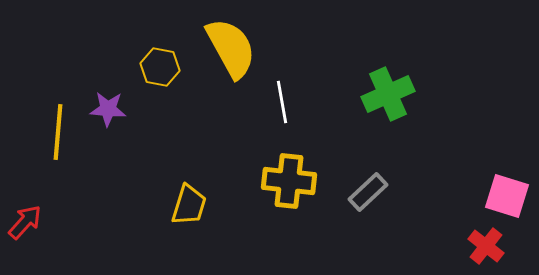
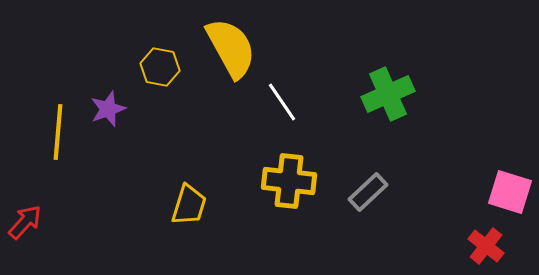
white line: rotated 24 degrees counterclockwise
purple star: rotated 24 degrees counterclockwise
pink square: moved 3 px right, 4 px up
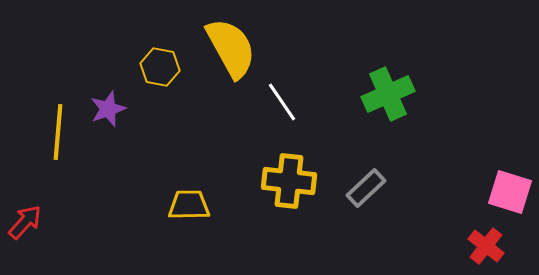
gray rectangle: moved 2 px left, 4 px up
yellow trapezoid: rotated 108 degrees counterclockwise
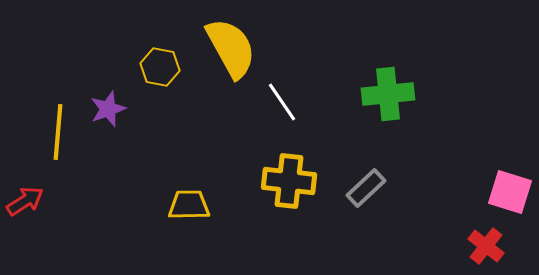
green cross: rotated 18 degrees clockwise
red arrow: moved 21 px up; rotated 15 degrees clockwise
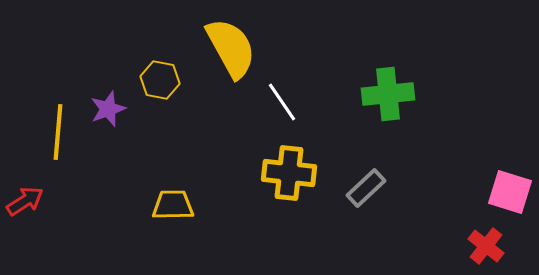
yellow hexagon: moved 13 px down
yellow cross: moved 8 px up
yellow trapezoid: moved 16 px left
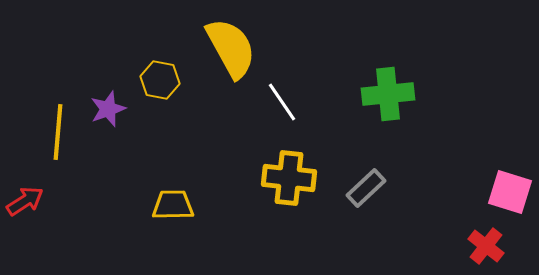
yellow cross: moved 5 px down
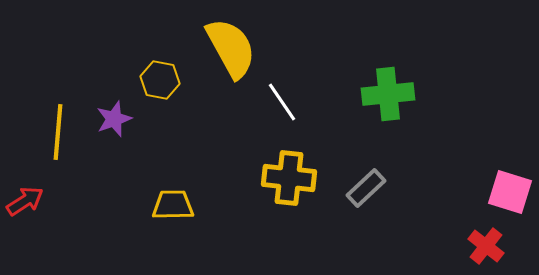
purple star: moved 6 px right, 10 px down
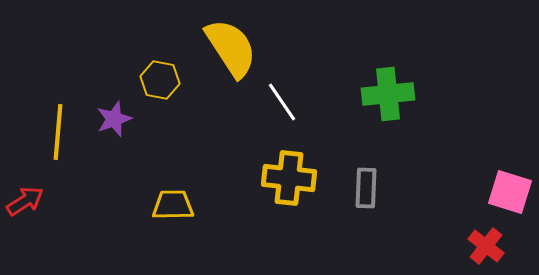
yellow semicircle: rotated 4 degrees counterclockwise
gray rectangle: rotated 45 degrees counterclockwise
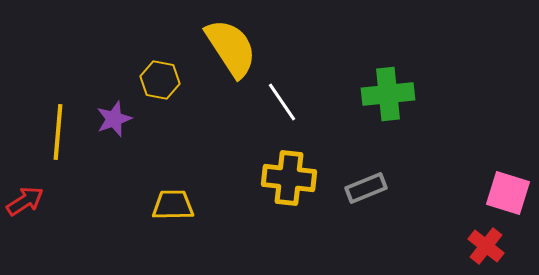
gray rectangle: rotated 66 degrees clockwise
pink square: moved 2 px left, 1 px down
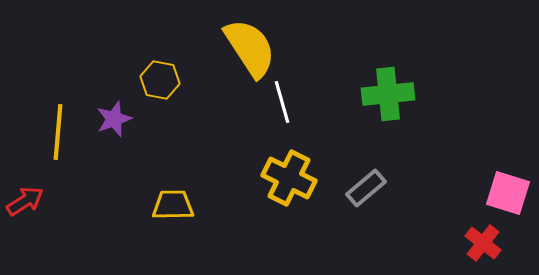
yellow semicircle: moved 19 px right
white line: rotated 18 degrees clockwise
yellow cross: rotated 20 degrees clockwise
gray rectangle: rotated 18 degrees counterclockwise
red cross: moved 3 px left, 3 px up
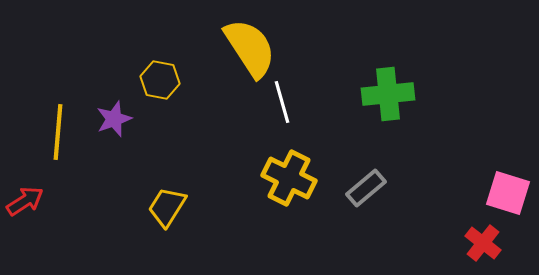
yellow trapezoid: moved 6 px left, 2 px down; rotated 57 degrees counterclockwise
